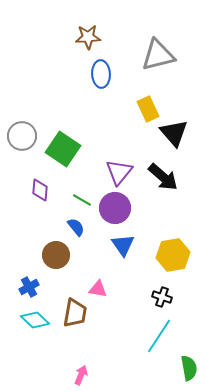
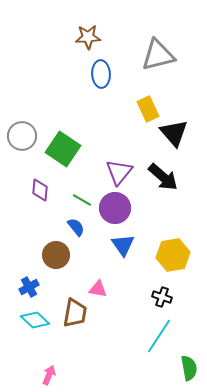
pink arrow: moved 32 px left
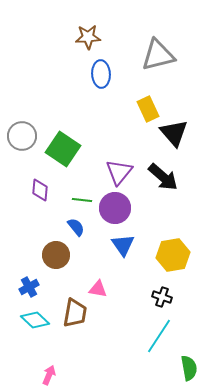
green line: rotated 24 degrees counterclockwise
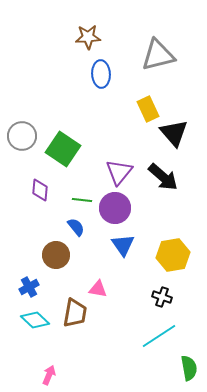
cyan line: rotated 24 degrees clockwise
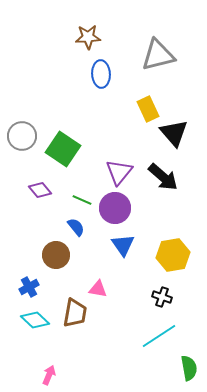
purple diamond: rotated 45 degrees counterclockwise
green line: rotated 18 degrees clockwise
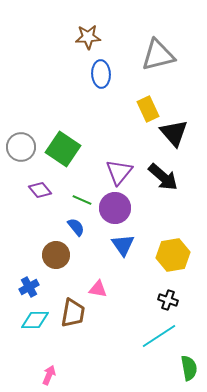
gray circle: moved 1 px left, 11 px down
black cross: moved 6 px right, 3 px down
brown trapezoid: moved 2 px left
cyan diamond: rotated 44 degrees counterclockwise
